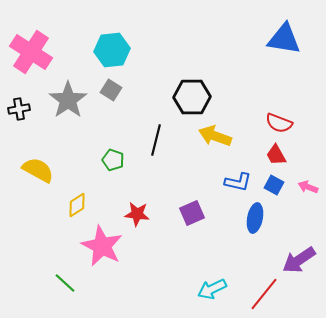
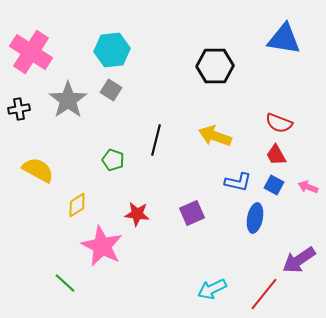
black hexagon: moved 23 px right, 31 px up
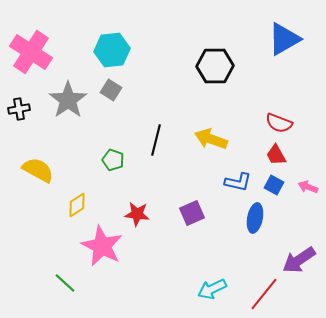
blue triangle: rotated 39 degrees counterclockwise
yellow arrow: moved 4 px left, 3 px down
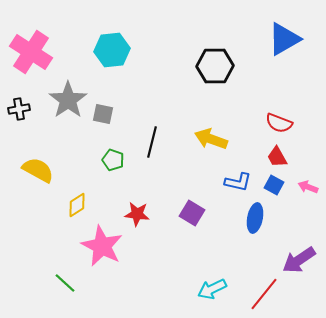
gray square: moved 8 px left, 24 px down; rotated 20 degrees counterclockwise
black line: moved 4 px left, 2 px down
red trapezoid: moved 1 px right, 2 px down
purple square: rotated 35 degrees counterclockwise
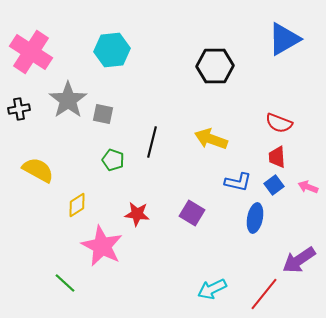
red trapezoid: rotated 25 degrees clockwise
blue square: rotated 24 degrees clockwise
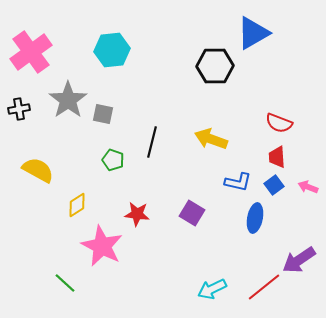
blue triangle: moved 31 px left, 6 px up
pink cross: rotated 21 degrees clockwise
red line: moved 7 px up; rotated 12 degrees clockwise
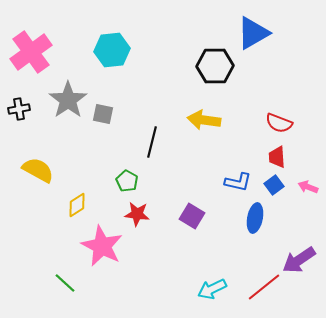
yellow arrow: moved 7 px left, 19 px up; rotated 12 degrees counterclockwise
green pentagon: moved 14 px right, 21 px down; rotated 10 degrees clockwise
purple square: moved 3 px down
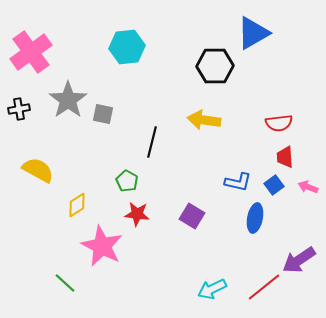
cyan hexagon: moved 15 px right, 3 px up
red semicircle: rotated 28 degrees counterclockwise
red trapezoid: moved 8 px right
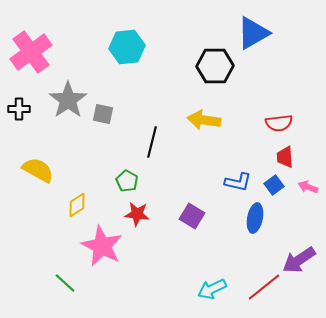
black cross: rotated 10 degrees clockwise
